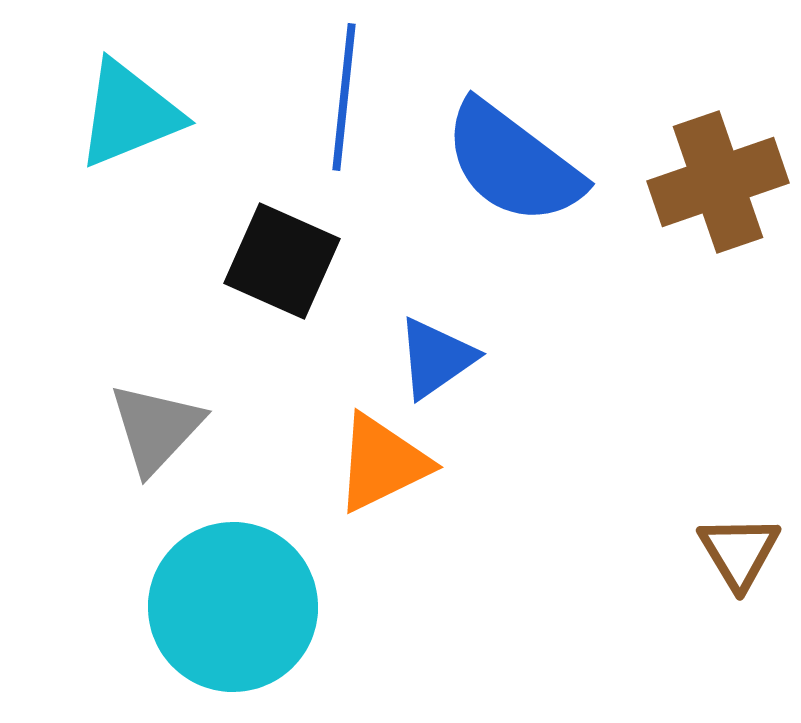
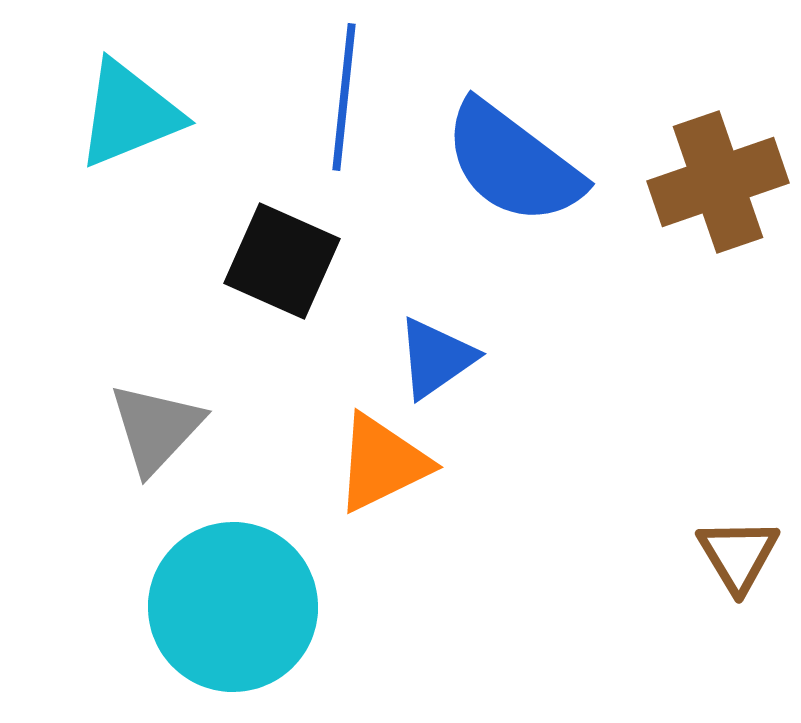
brown triangle: moved 1 px left, 3 px down
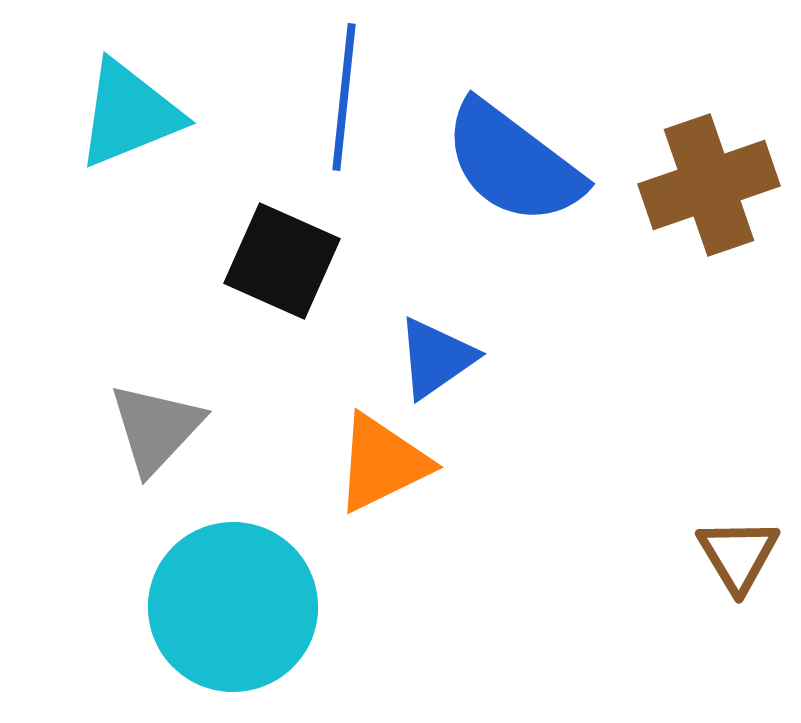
brown cross: moved 9 px left, 3 px down
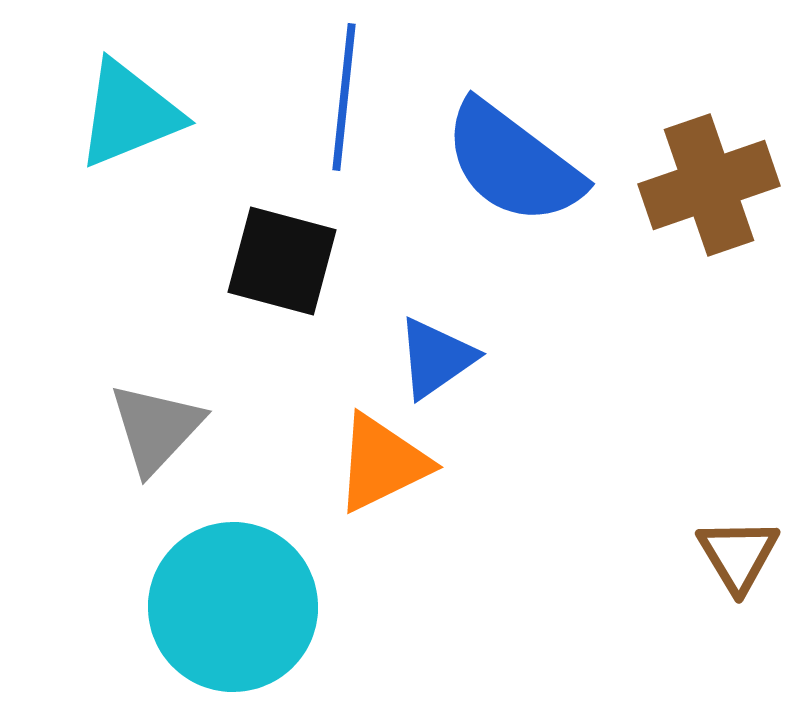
black square: rotated 9 degrees counterclockwise
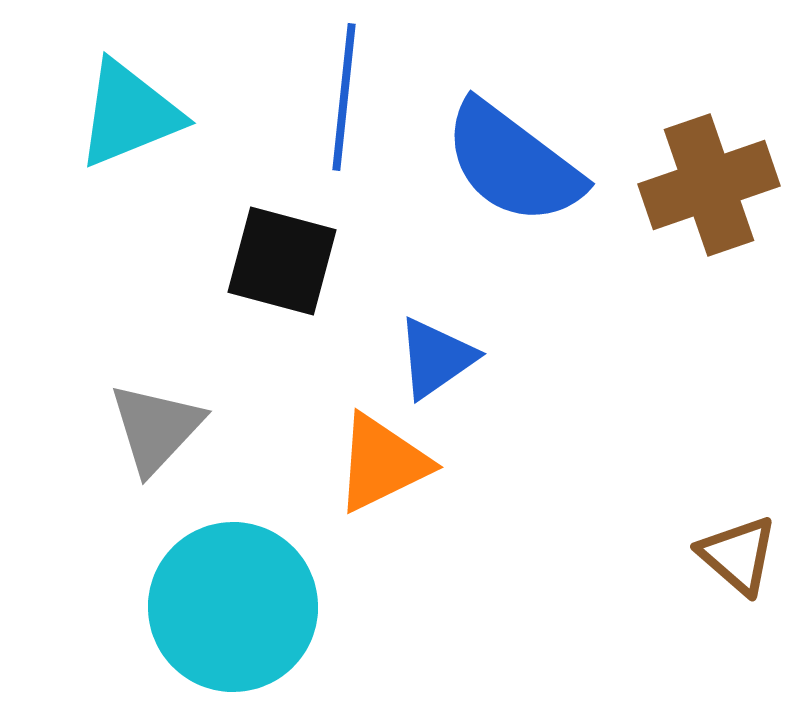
brown triangle: rotated 18 degrees counterclockwise
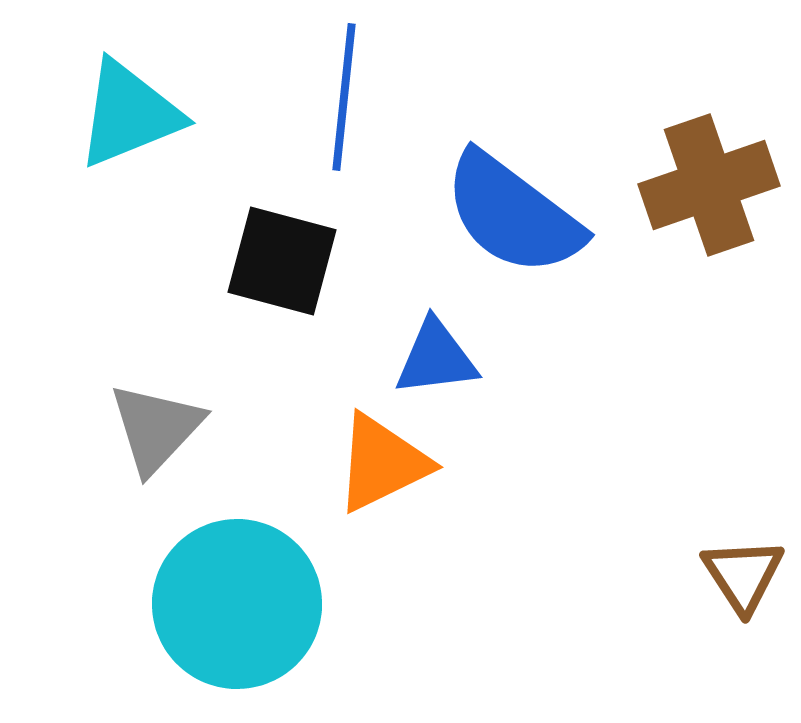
blue semicircle: moved 51 px down
blue triangle: rotated 28 degrees clockwise
brown triangle: moved 5 px right, 20 px down; rotated 16 degrees clockwise
cyan circle: moved 4 px right, 3 px up
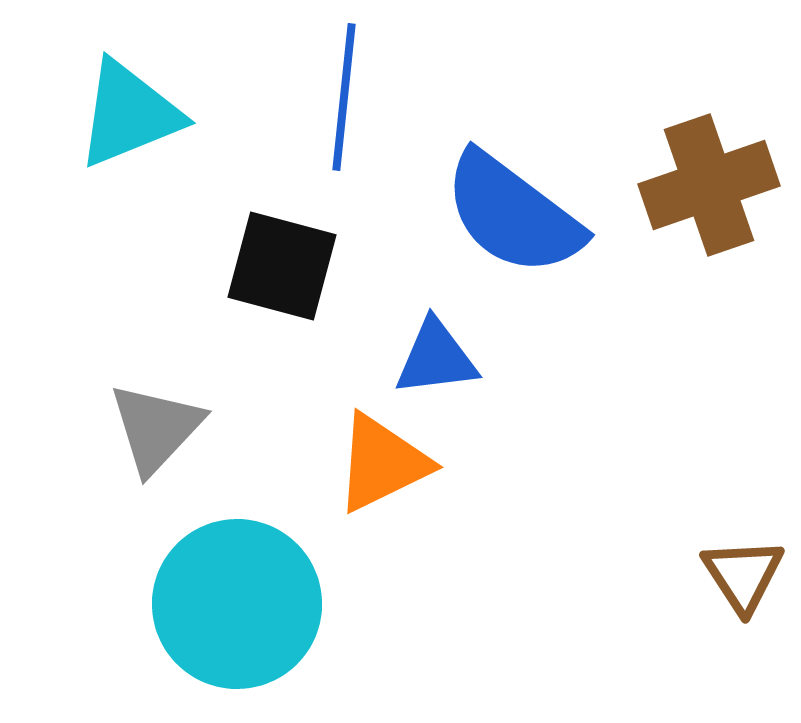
black square: moved 5 px down
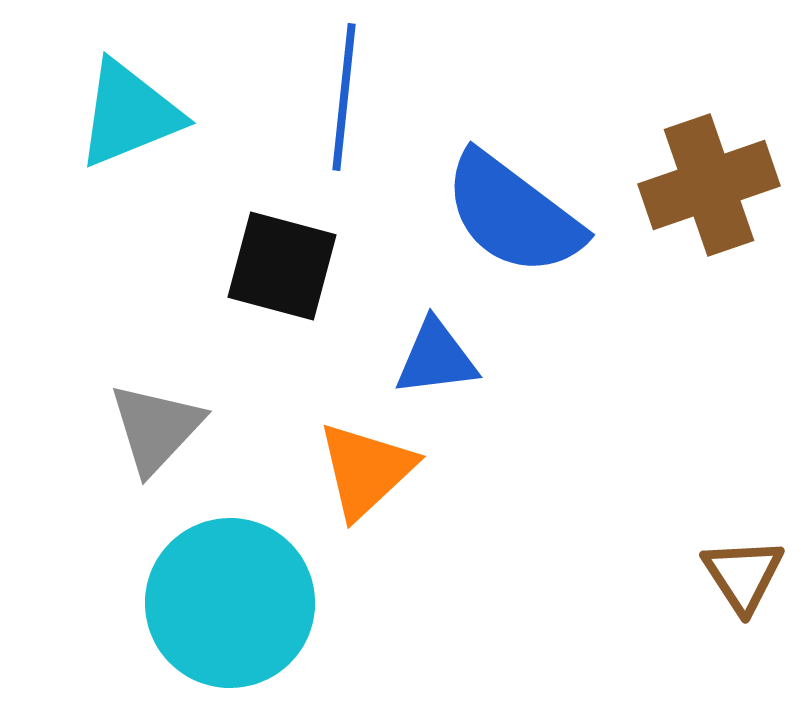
orange triangle: moved 16 px left, 7 px down; rotated 17 degrees counterclockwise
cyan circle: moved 7 px left, 1 px up
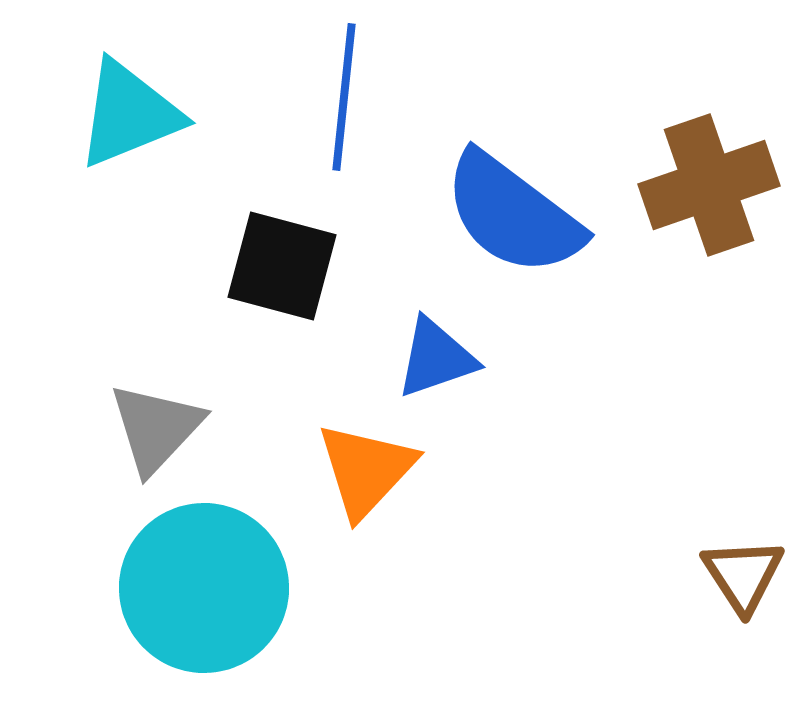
blue triangle: rotated 12 degrees counterclockwise
orange triangle: rotated 4 degrees counterclockwise
cyan circle: moved 26 px left, 15 px up
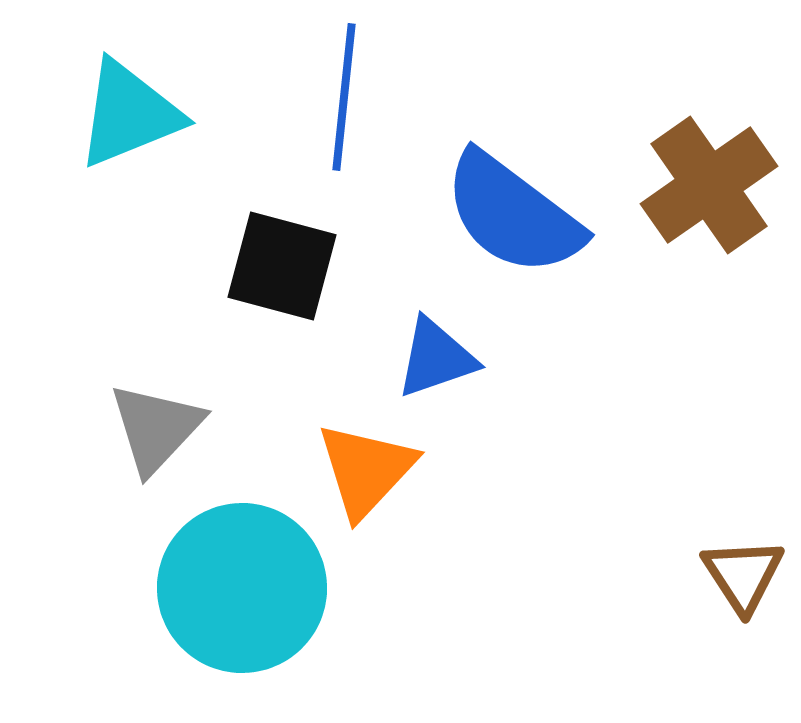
brown cross: rotated 16 degrees counterclockwise
cyan circle: moved 38 px right
